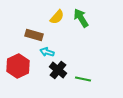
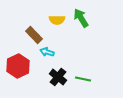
yellow semicircle: moved 3 px down; rotated 49 degrees clockwise
brown rectangle: rotated 30 degrees clockwise
black cross: moved 7 px down
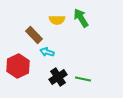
black cross: rotated 18 degrees clockwise
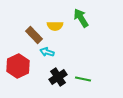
yellow semicircle: moved 2 px left, 6 px down
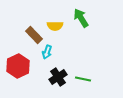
cyan arrow: rotated 88 degrees counterclockwise
